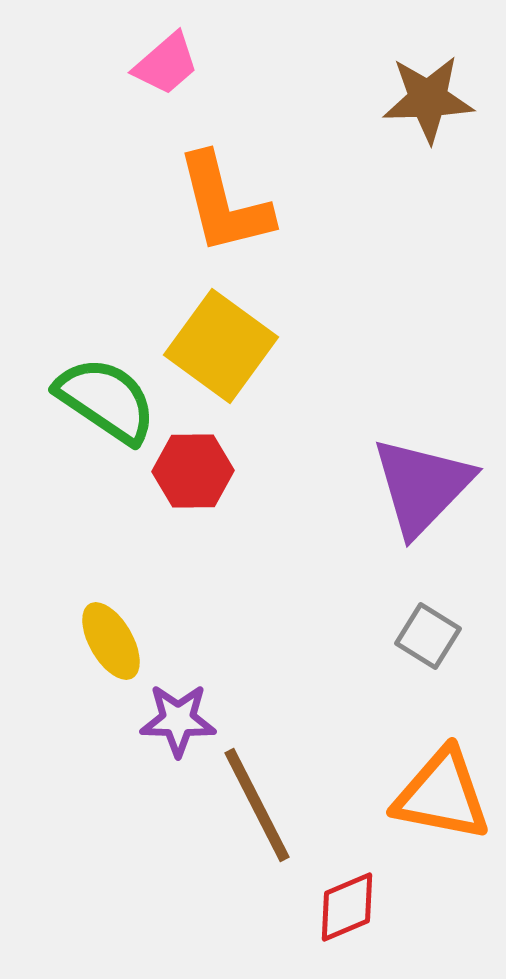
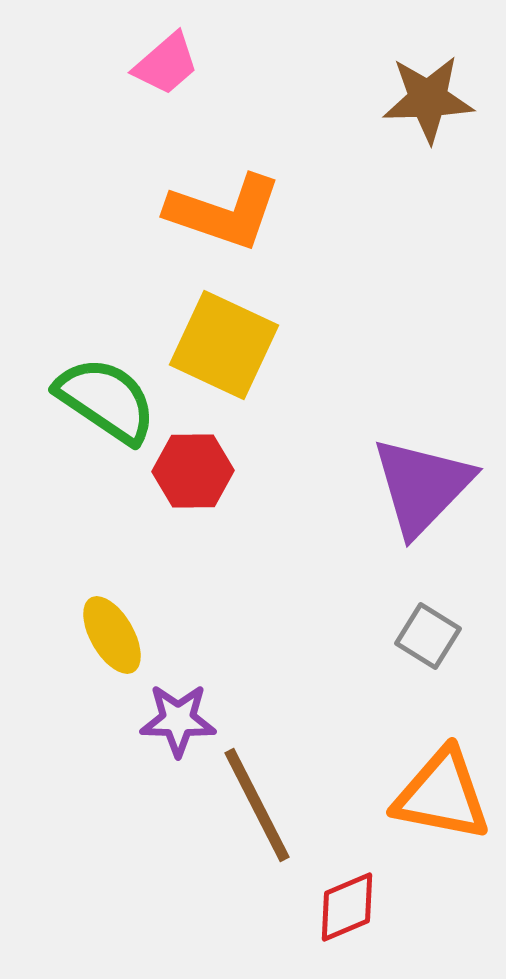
orange L-shape: moved 8 px down; rotated 57 degrees counterclockwise
yellow square: moved 3 px right, 1 px up; rotated 11 degrees counterclockwise
yellow ellipse: moved 1 px right, 6 px up
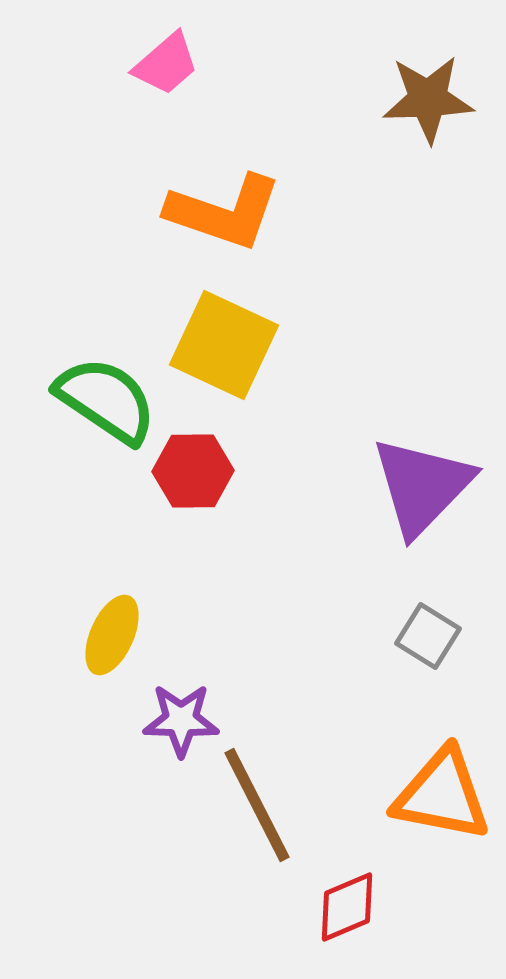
yellow ellipse: rotated 54 degrees clockwise
purple star: moved 3 px right
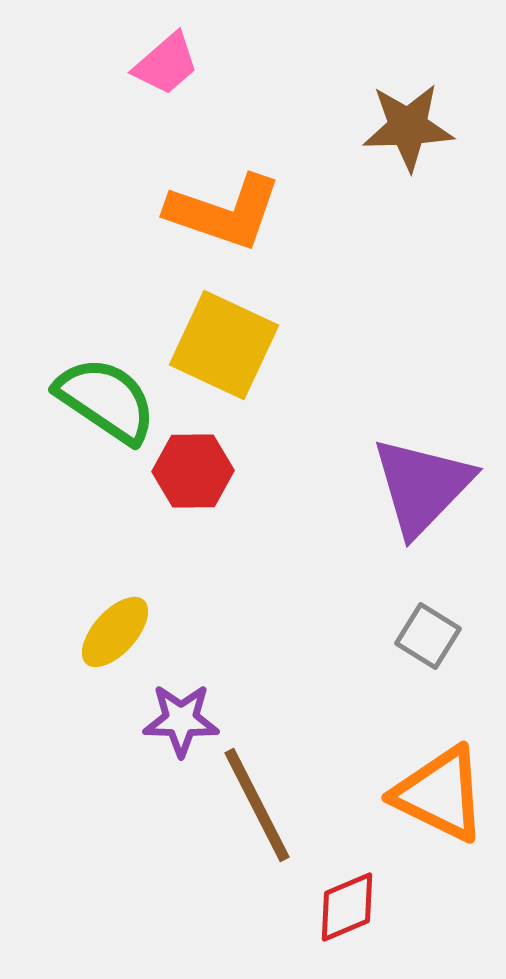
brown star: moved 20 px left, 28 px down
yellow ellipse: moved 3 px right, 3 px up; rotated 18 degrees clockwise
orange triangle: moved 2 px left, 1 px up; rotated 15 degrees clockwise
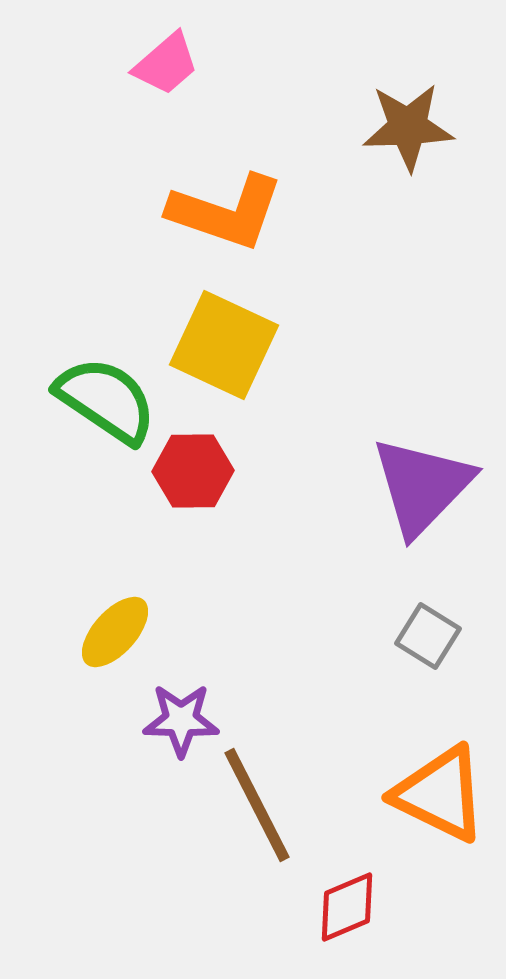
orange L-shape: moved 2 px right
